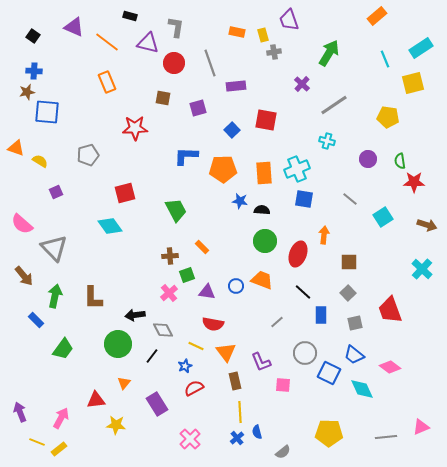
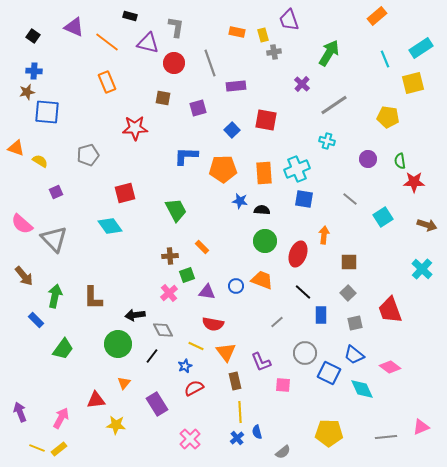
gray triangle at (54, 248): moved 9 px up
yellow line at (37, 442): moved 6 px down
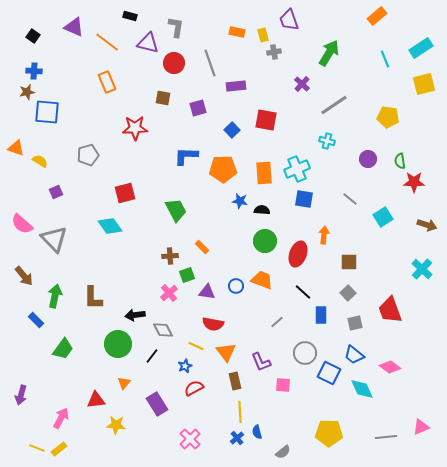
yellow square at (413, 83): moved 11 px right, 1 px down
purple arrow at (20, 412): moved 1 px right, 17 px up; rotated 144 degrees counterclockwise
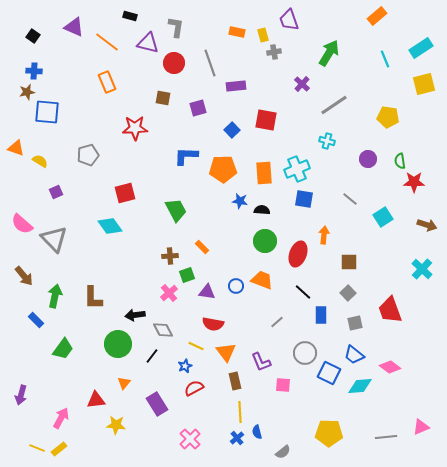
cyan diamond at (362, 389): moved 2 px left, 3 px up; rotated 70 degrees counterclockwise
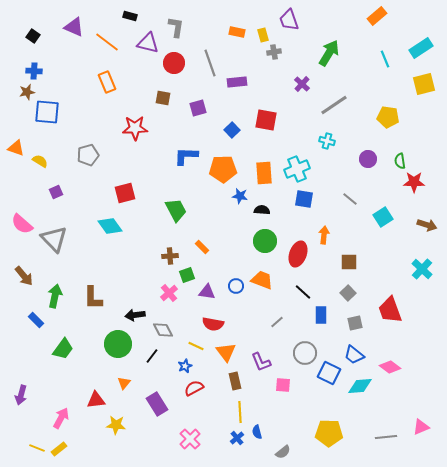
purple rectangle at (236, 86): moved 1 px right, 4 px up
blue star at (240, 201): moved 5 px up
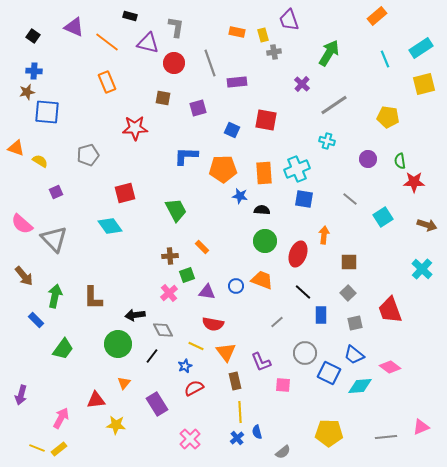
blue square at (232, 130): rotated 21 degrees counterclockwise
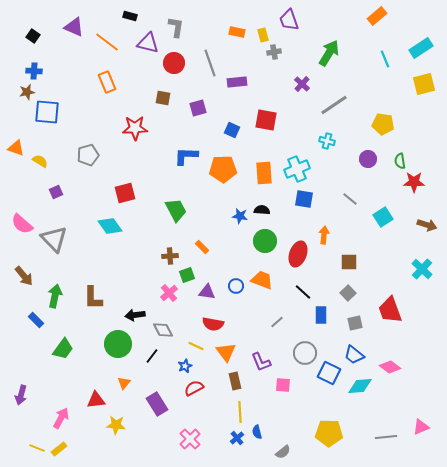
yellow pentagon at (388, 117): moved 5 px left, 7 px down
blue star at (240, 196): moved 20 px down
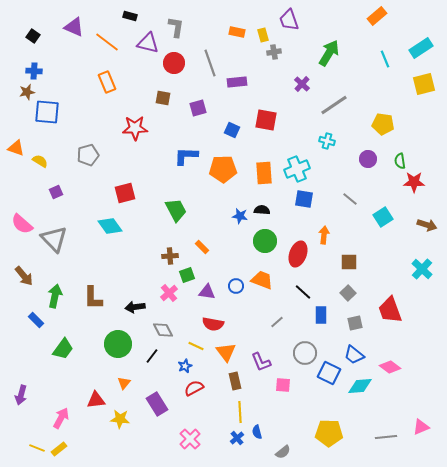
black arrow at (135, 315): moved 8 px up
yellow star at (116, 425): moved 4 px right, 6 px up
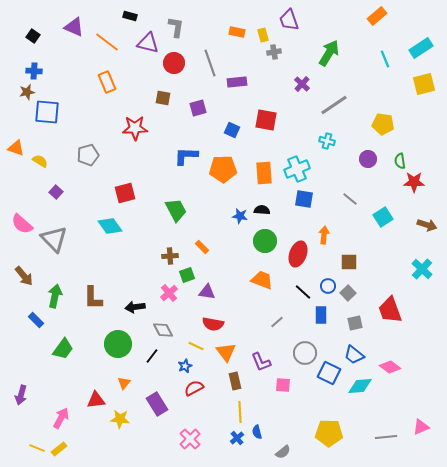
purple square at (56, 192): rotated 24 degrees counterclockwise
blue circle at (236, 286): moved 92 px right
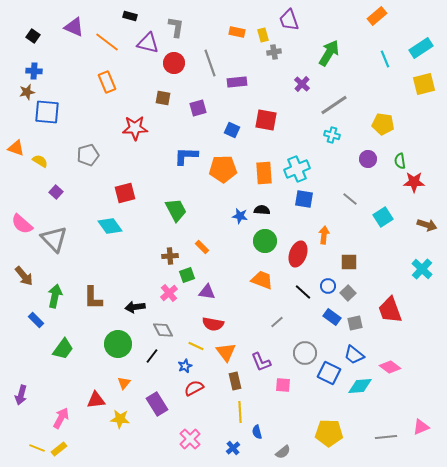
cyan cross at (327, 141): moved 5 px right, 6 px up
blue rectangle at (321, 315): moved 11 px right, 2 px down; rotated 54 degrees counterclockwise
blue cross at (237, 438): moved 4 px left, 10 px down
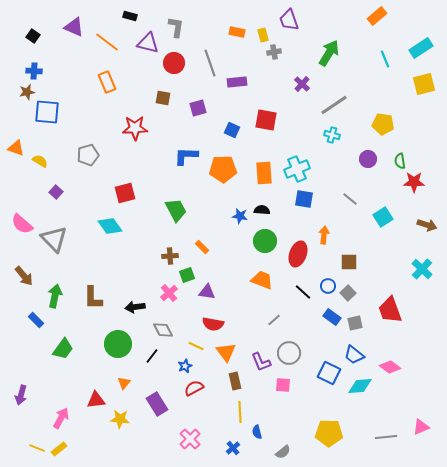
gray line at (277, 322): moved 3 px left, 2 px up
gray circle at (305, 353): moved 16 px left
